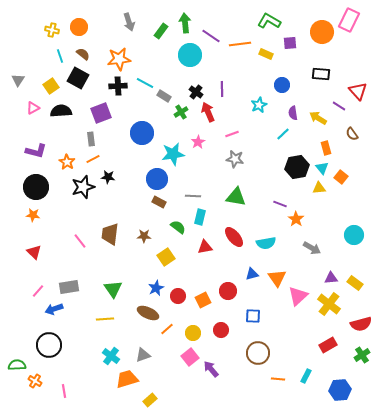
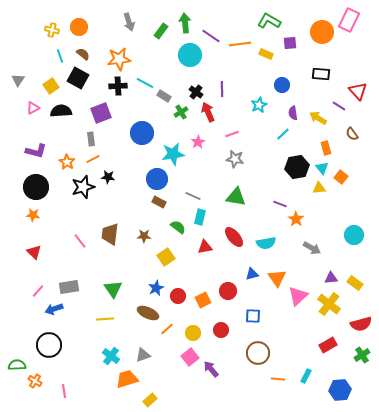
gray line at (193, 196): rotated 21 degrees clockwise
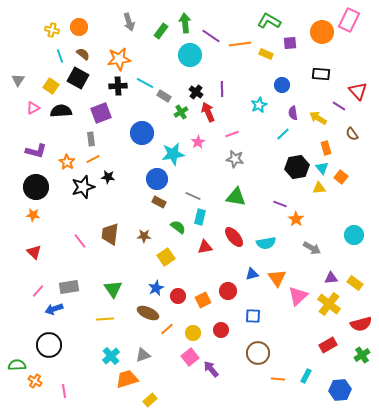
yellow square at (51, 86): rotated 21 degrees counterclockwise
cyan cross at (111, 356): rotated 12 degrees clockwise
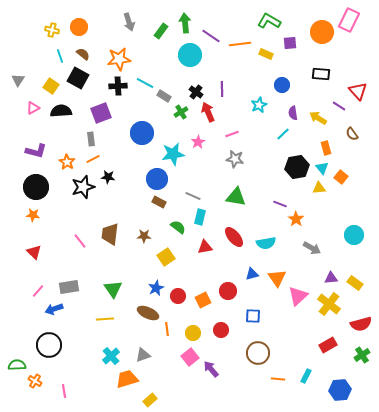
orange line at (167, 329): rotated 56 degrees counterclockwise
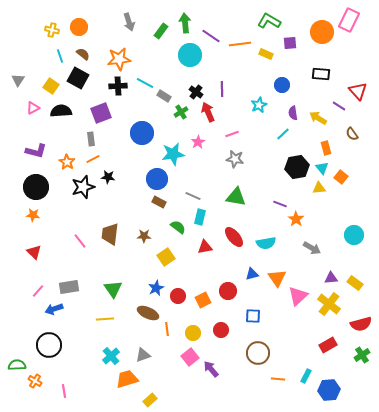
blue hexagon at (340, 390): moved 11 px left
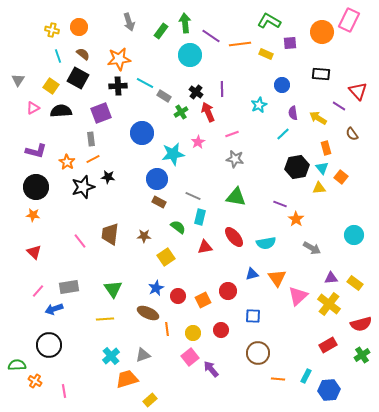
cyan line at (60, 56): moved 2 px left
